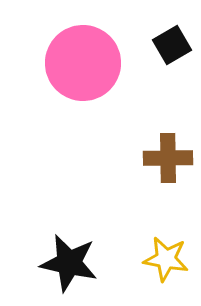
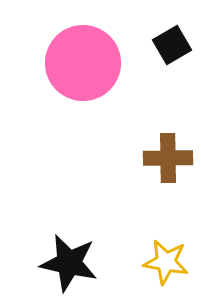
yellow star: moved 3 px down
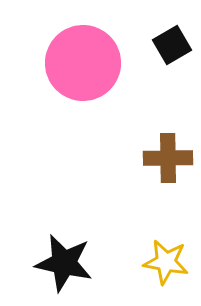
black star: moved 5 px left
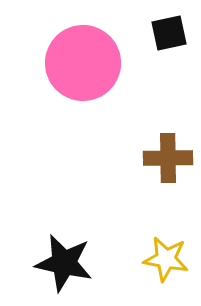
black square: moved 3 px left, 12 px up; rotated 18 degrees clockwise
yellow star: moved 3 px up
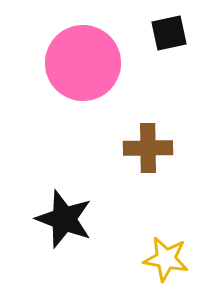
brown cross: moved 20 px left, 10 px up
black star: moved 44 px up; rotated 8 degrees clockwise
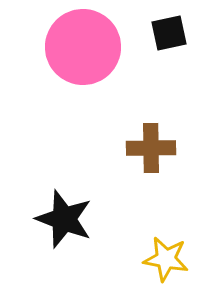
pink circle: moved 16 px up
brown cross: moved 3 px right
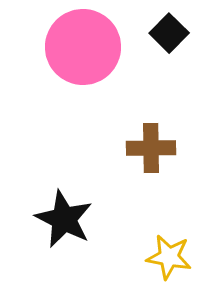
black square: rotated 33 degrees counterclockwise
black star: rotated 6 degrees clockwise
yellow star: moved 3 px right, 2 px up
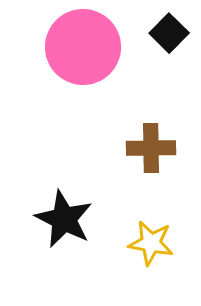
yellow star: moved 18 px left, 14 px up
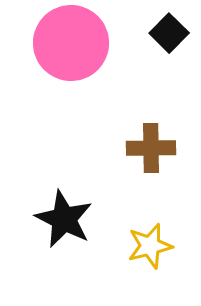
pink circle: moved 12 px left, 4 px up
yellow star: moved 1 px left, 3 px down; rotated 24 degrees counterclockwise
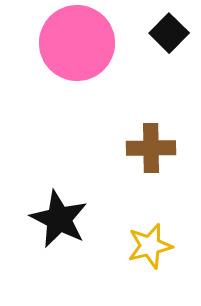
pink circle: moved 6 px right
black star: moved 5 px left
